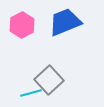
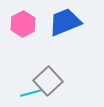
pink hexagon: moved 1 px right, 1 px up
gray square: moved 1 px left, 1 px down
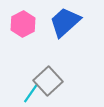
blue trapezoid: rotated 20 degrees counterclockwise
cyan line: rotated 40 degrees counterclockwise
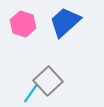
pink hexagon: rotated 15 degrees counterclockwise
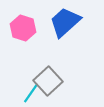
pink hexagon: moved 4 px down
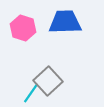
blue trapezoid: rotated 40 degrees clockwise
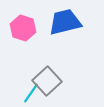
blue trapezoid: rotated 12 degrees counterclockwise
gray square: moved 1 px left
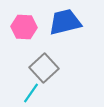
pink hexagon: moved 1 px right, 1 px up; rotated 15 degrees counterclockwise
gray square: moved 3 px left, 13 px up
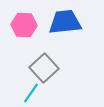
blue trapezoid: rotated 8 degrees clockwise
pink hexagon: moved 2 px up
